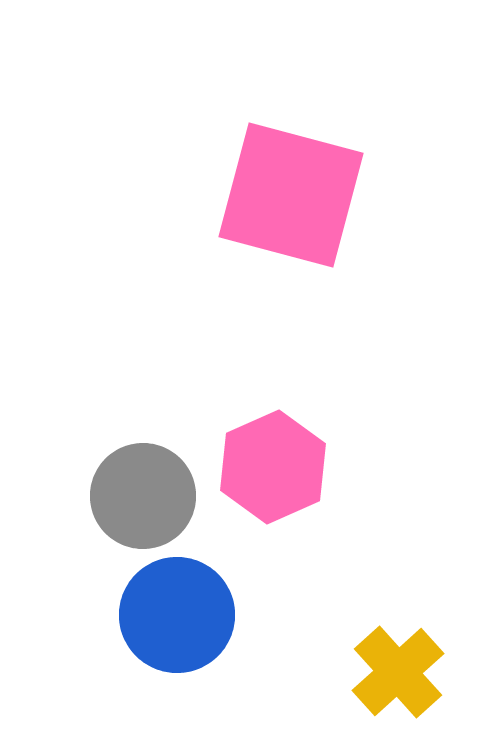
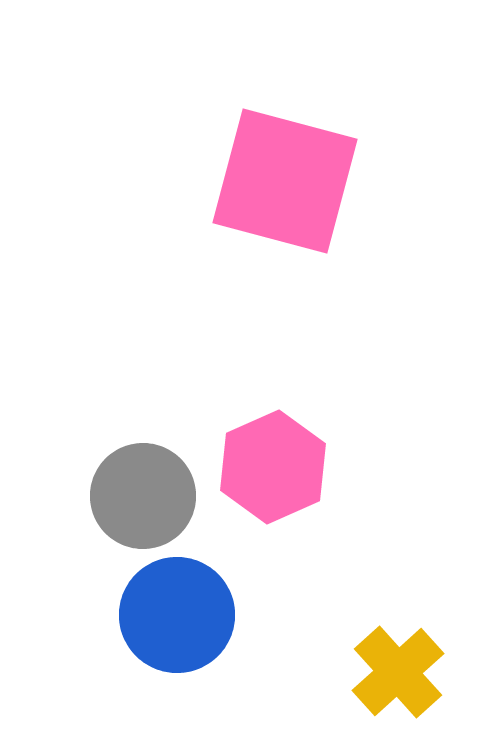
pink square: moved 6 px left, 14 px up
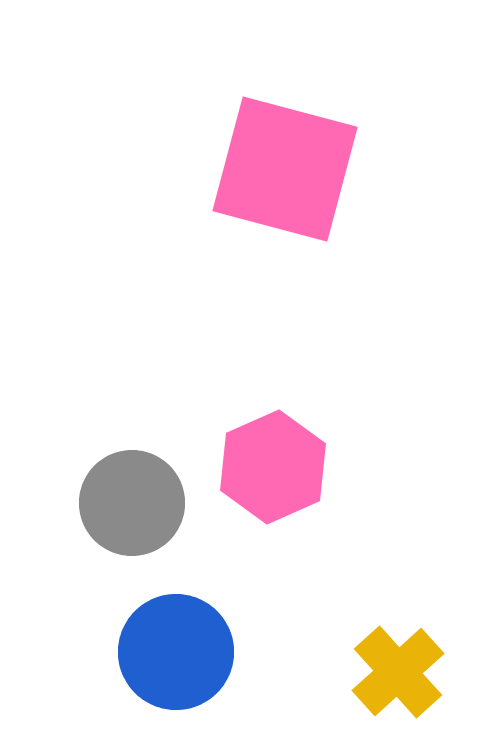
pink square: moved 12 px up
gray circle: moved 11 px left, 7 px down
blue circle: moved 1 px left, 37 px down
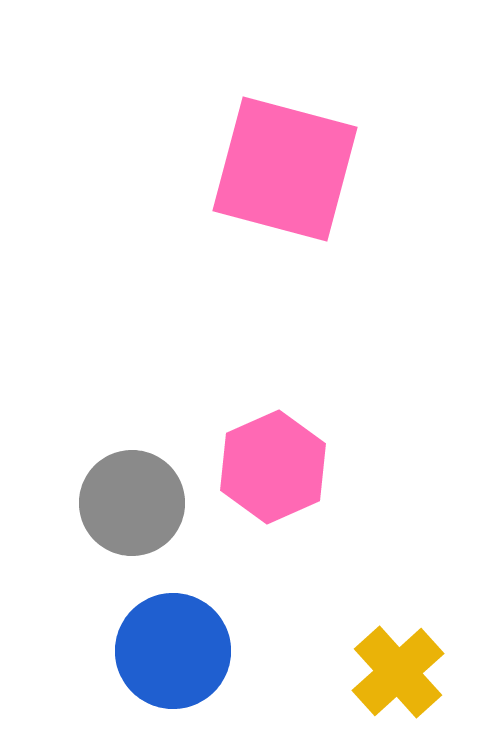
blue circle: moved 3 px left, 1 px up
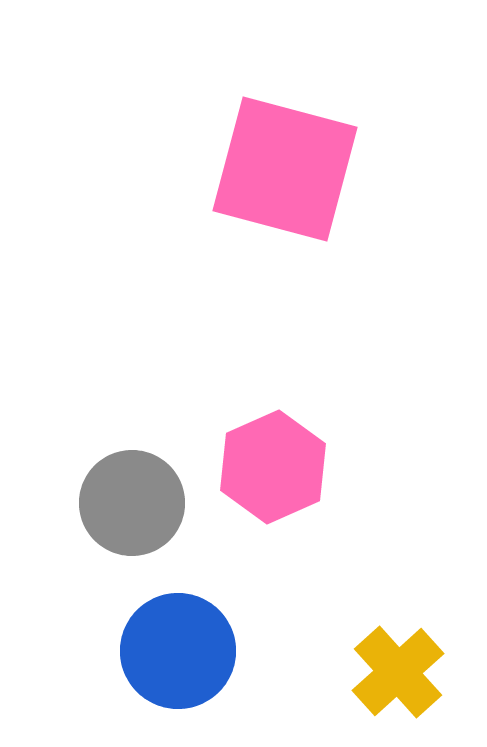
blue circle: moved 5 px right
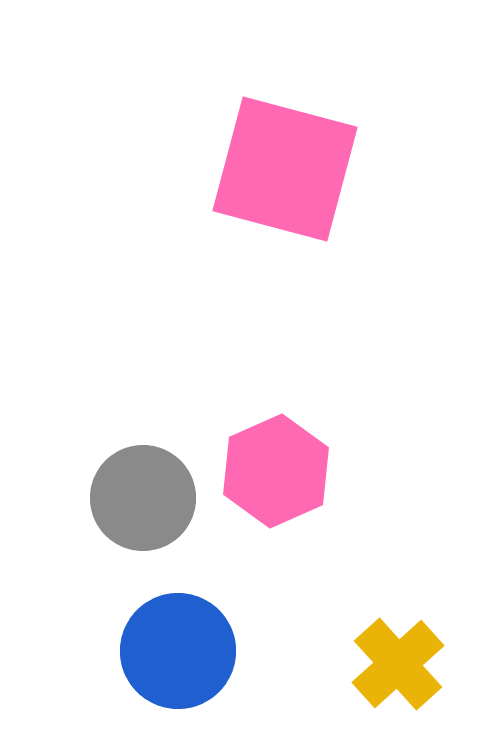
pink hexagon: moved 3 px right, 4 px down
gray circle: moved 11 px right, 5 px up
yellow cross: moved 8 px up
